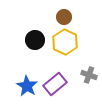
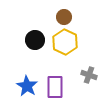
purple rectangle: moved 3 px down; rotated 50 degrees counterclockwise
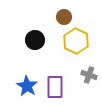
yellow hexagon: moved 11 px right, 1 px up
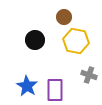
yellow hexagon: rotated 15 degrees counterclockwise
purple rectangle: moved 3 px down
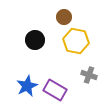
blue star: rotated 15 degrees clockwise
purple rectangle: rotated 60 degrees counterclockwise
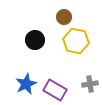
gray cross: moved 1 px right, 9 px down; rotated 28 degrees counterclockwise
blue star: moved 1 px left, 2 px up
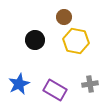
blue star: moved 7 px left
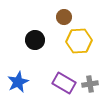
yellow hexagon: moved 3 px right; rotated 15 degrees counterclockwise
blue star: moved 1 px left, 2 px up
purple rectangle: moved 9 px right, 7 px up
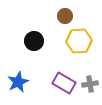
brown circle: moved 1 px right, 1 px up
black circle: moved 1 px left, 1 px down
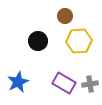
black circle: moved 4 px right
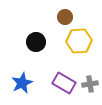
brown circle: moved 1 px down
black circle: moved 2 px left, 1 px down
blue star: moved 4 px right, 1 px down
